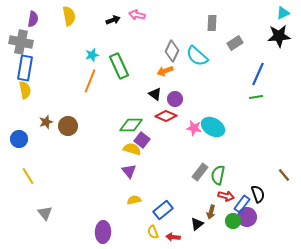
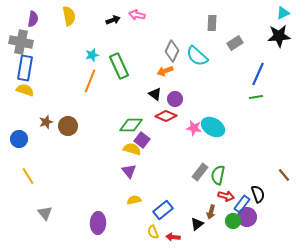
yellow semicircle at (25, 90): rotated 60 degrees counterclockwise
purple ellipse at (103, 232): moved 5 px left, 9 px up
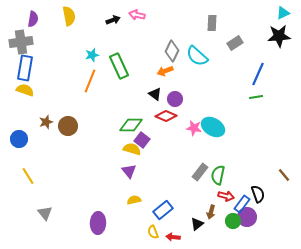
gray cross at (21, 42): rotated 20 degrees counterclockwise
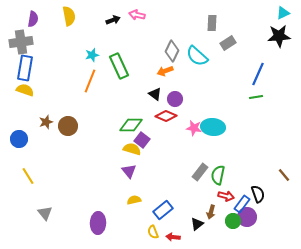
gray rectangle at (235, 43): moved 7 px left
cyan ellipse at (213, 127): rotated 25 degrees counterclockwise
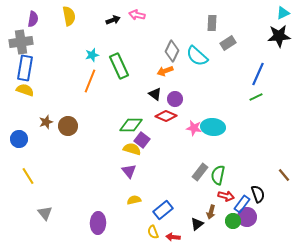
green line at (256, 97): rotated 16 degrees counterclockwise
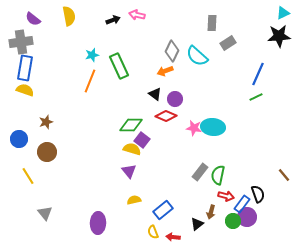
purple semicircle at (33, 19): rotated 119 degrees clockwise
brown circle at (68, 126): moved 21 px left, 26 px down
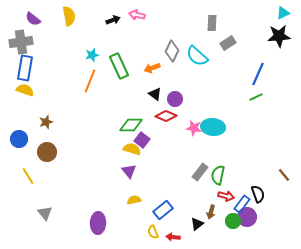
orange arrow at (165, 71): moved 13 px left, 3 px up
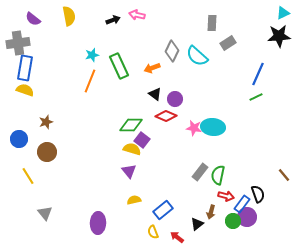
gray cross at (21, 42): moved 3 px left, 1 px down
red arrow at (173, 237): moved 4 px right; rotated 32 degrees clockwise
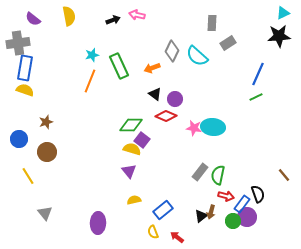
black triangle at (197, 224): moved 4 px right, 8 px up
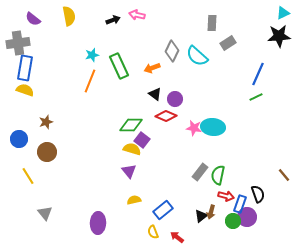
blue rectangle at (242, 204): moved 2 px left; rotated 18 degrees counterclockwise
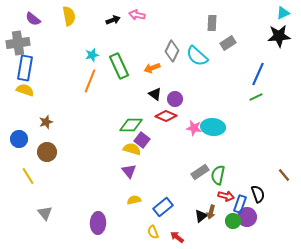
gray rectangle at (200, 172): rotated 18 degrees clockwise
blue rectangle at (163, 210): moved 3 px up
